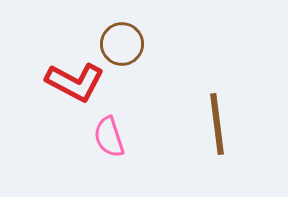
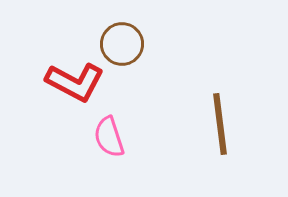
brown line: moved 3 px right
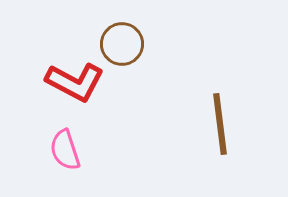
pink semicircle: moved 44 px left, 13 px down
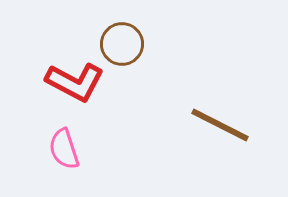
brown line: moved 1 px down; rotated 56 degrees counterclockwise
pink semicircle: moved 1 px left, 1 px up
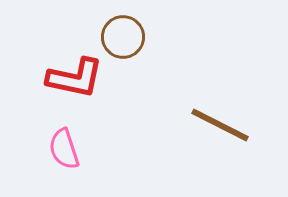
brown circle: moved 1 px right, 7 px up
red L-shape: moved 4 px up; rotated 16 degrees counterclockwise
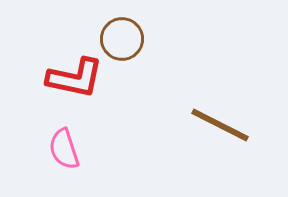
brown circle: moved 1 px left, 2 px down
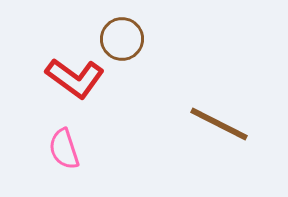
red L-shape: rotated 24 degrees clockwise
brown line: moved 1 px left, 1 px up
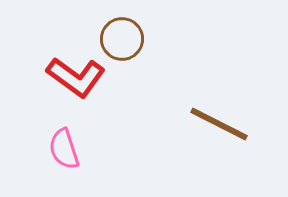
red L-shape: moved 1 px right, 1 px up
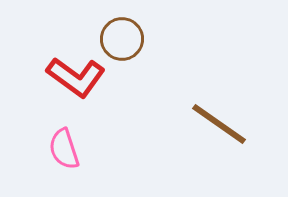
brown line: rotated 8 degrees clockwise
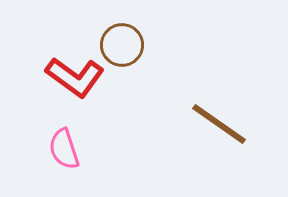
brown circle: moved 6 px down
red L-shape: moved 1 px left
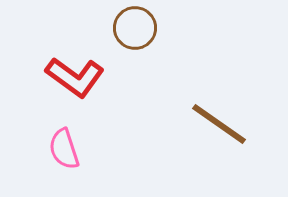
brown circle: moved 13 px right, 17 px up
